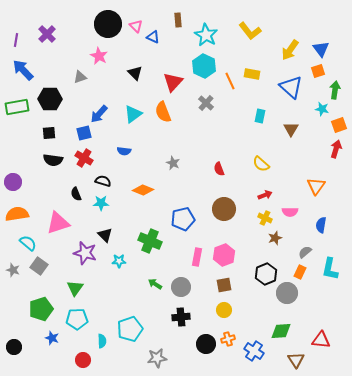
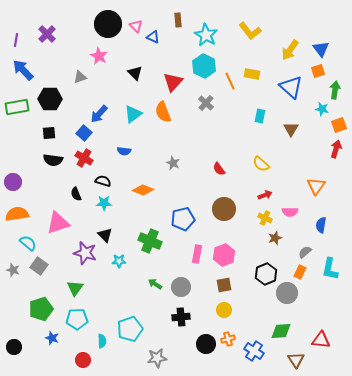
blue square at (84, 133): rotated 35 degrees counterclockwise
red semicircle at (219, 169): rotated 16 degrees counterclockwise
cyan star at (101, 203): moved 3 px right
pink rectangle at (197, 257): moved 3 px up
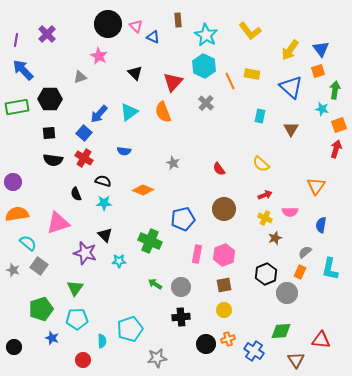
cyan triangle at (133, 114): moved 4 px left, 2 px up
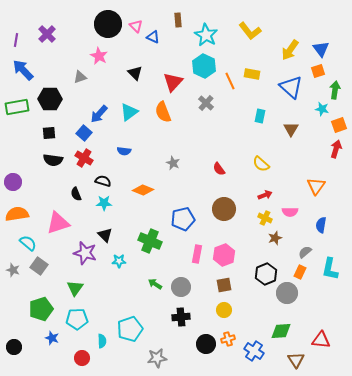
red circle at (83, 360): moved 1 px left, 2 px up
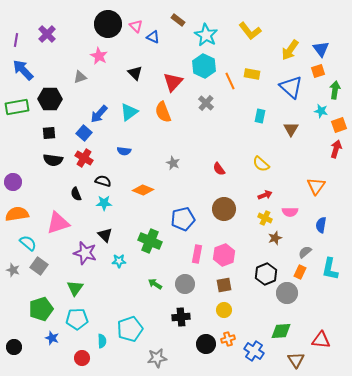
brown rectangle at (178, 20): rotated 48 degrees counterclockwise
cyan star at (322, 109): moved 1 px left, 2 px down
gray circle at (181, 287): moved 4 px right, 3 px up
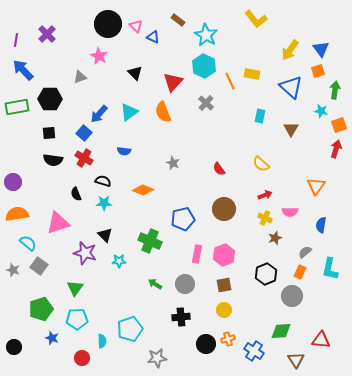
yellow L-shape at (250, 31): moved 6 px right, 12 px up
gray circle at (287, 293): moved 5 px right, 3 px down
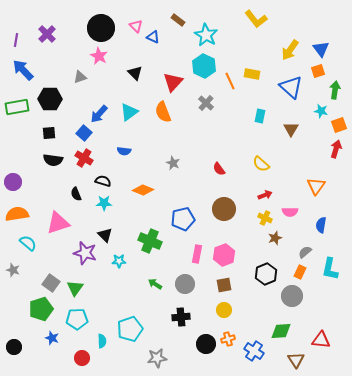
black circle at (108, 24): moved 7 px left, 4 px down
gray square at (39, 266): moved 12 px right, 17 px down
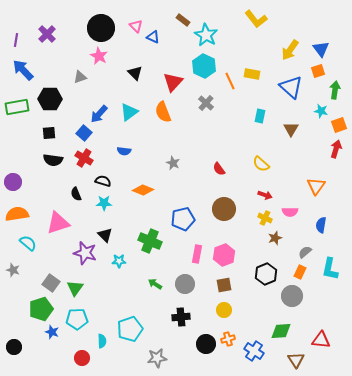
brown rectangle at (178, 20): moved 5 px right
red arrow at (265, 195): rotated 40 degrees clockwise
blue star at (52, 338): moved 6 px up
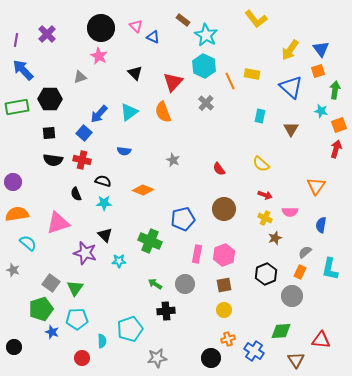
red cross at (84, 158): moved 2 px left, 2 px down; rotated 18 degrees counterclockwise
gray star at (173, 163): moved 3 px up
black cross at (181, 317): moved 15 px left, 6 px up
black circle at (206, 344): moved 5 px right, 14 px down
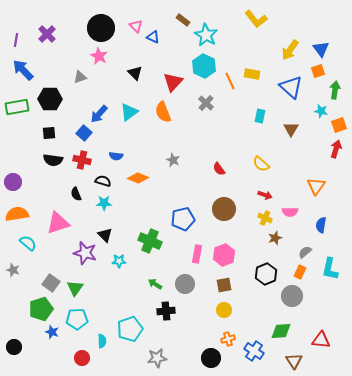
blue semicircle at (124, 151): moved 8 px left, 5 px down
orange diamond at (143, 190): moved 5 px left, 12 px up
brown triangle at (296, 360): moved 2 px left, 1 px down
